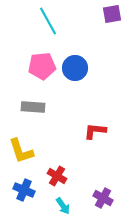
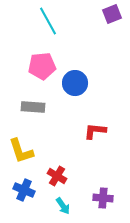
purple square: rotated 12 degrees counterclockwise
blue circle: moved 15 px down
purple cross: rotated 24 degrees counterclockwise
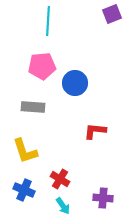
cyan line: rotated 32 degrees clockwise
yellow L-shape: moved 4 px right
red cross: moved 3 px right, 3 px down
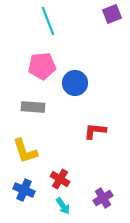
cyan line: rotated 24 degrees counterclockwise
purple cross: rotated 36 degrees counterclockwise
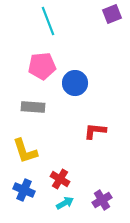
purple cross: moved 1 px left, 2 px down
cyan arrow: moved 2 px right, 3 px up; rotated 84 degrees counterclockwise
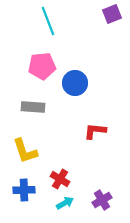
blue cross: rotated 25 degrees counterclockwise
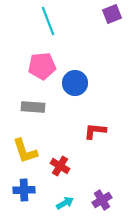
red cross: moved 13 px up
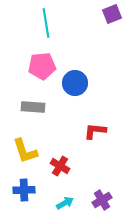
cyan line: moved 2 px left, 2 px down; rotated 12 degrees clockwise
